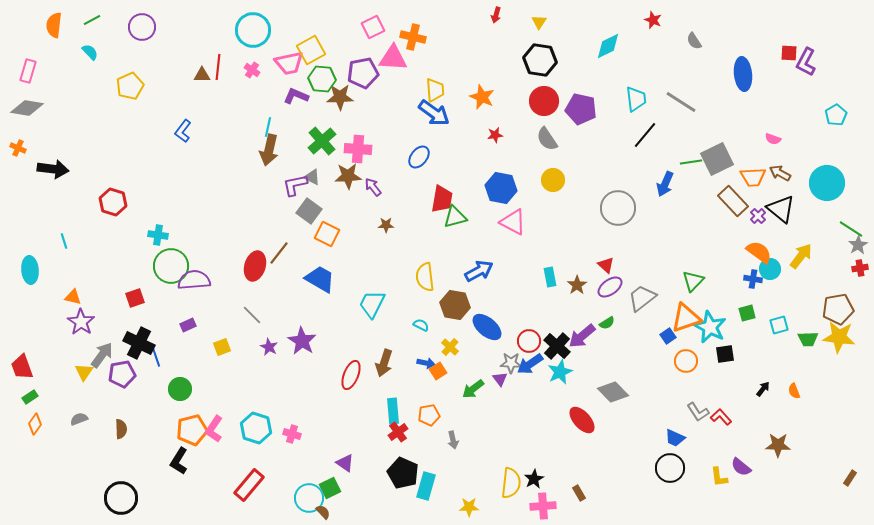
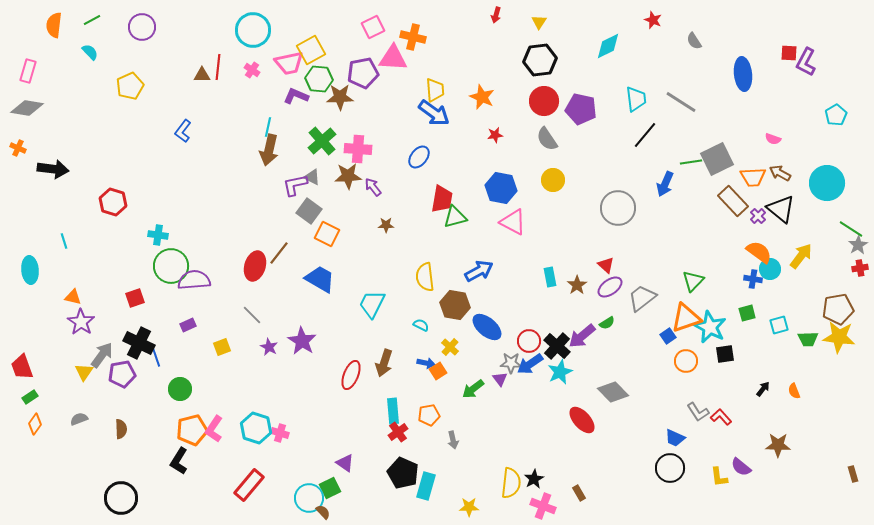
black hexagon at (540, 60): rotated 16 degrees counterclockwise
green hexagon at (322, 79): moved 3 px left
pink cross at (292, 434): moved 12 px left, 1 px up
brown rectangle at (850, 478): moved 3 px right, 4 px up; rotated 49 degrees counterclockwise
pink cross at (543, 506): rotated 25 degrees clockwise
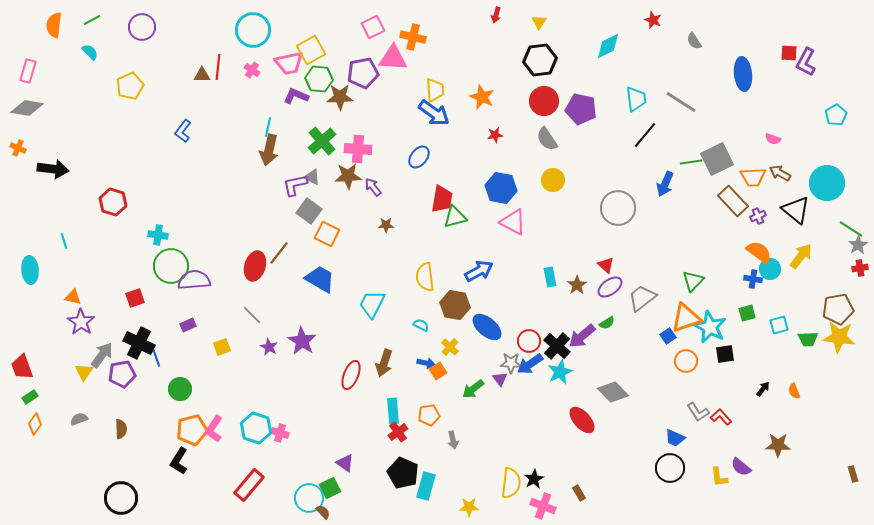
black triangle at (781, 209): moved 15 px right, 1 px down
purple cross at (758, 216): rotated 21 degrees clockwise
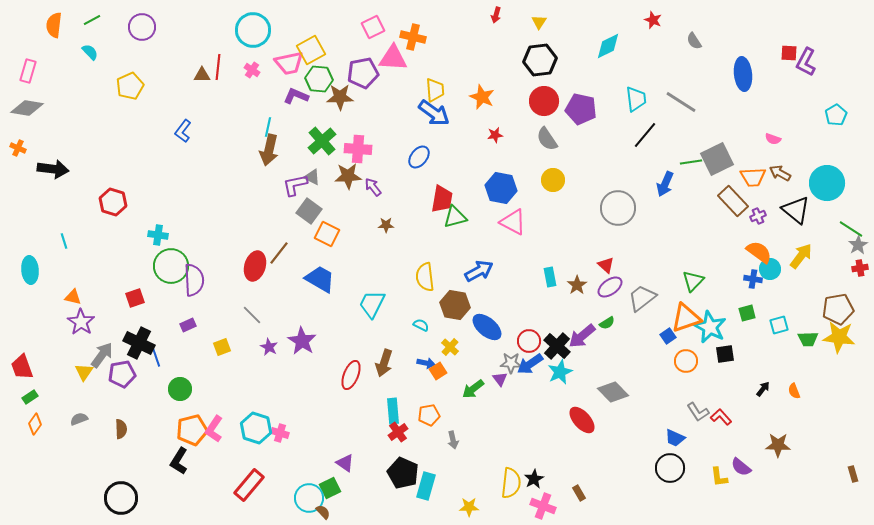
purple semicircle at (194, 280): rotated 92 degrees clockwise
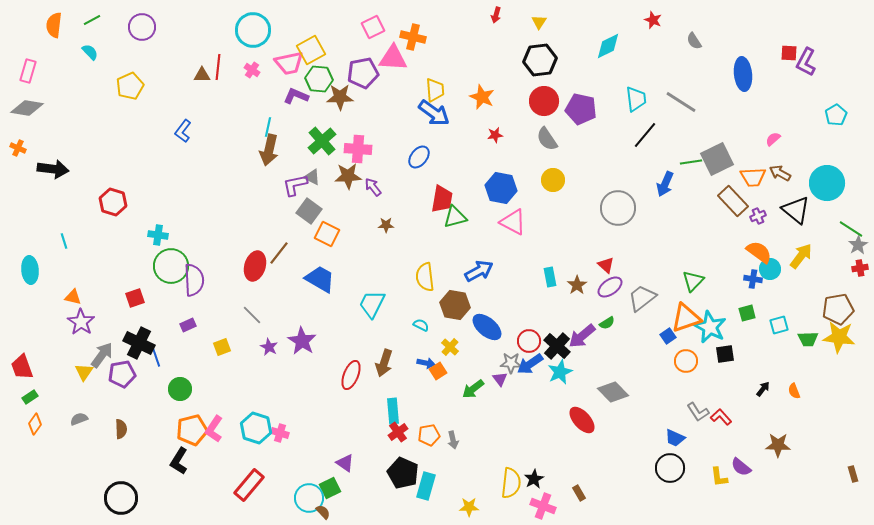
pink semicircle at (773, 139): rotated 119 degrees clockwise
orange pentagon at (429, 415): moved 20 px down
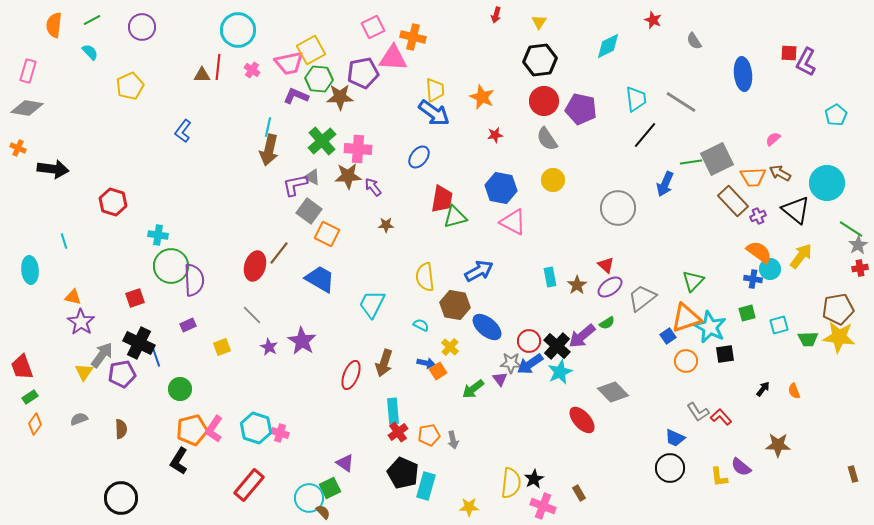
cyan circle at (253, 30): moved 15 px left
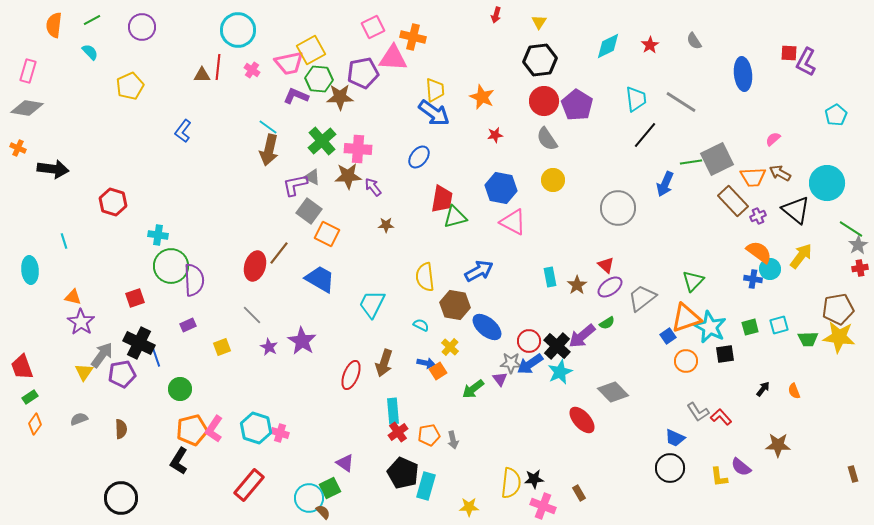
red star at (653, 20): moved 3 px left, 25 px down; rotated 18 degrees clockwise
purple pentagon at (581, 109): moved 4 px left, 4 px up; rotated 20 degrees clockwise
cyan line at (268, 127): rotated 66 degrees counterclockwise
green square at (747, 313): moved 3 px right, 14 px down
black star at (534, 479): rotated 24 degrees clockwise
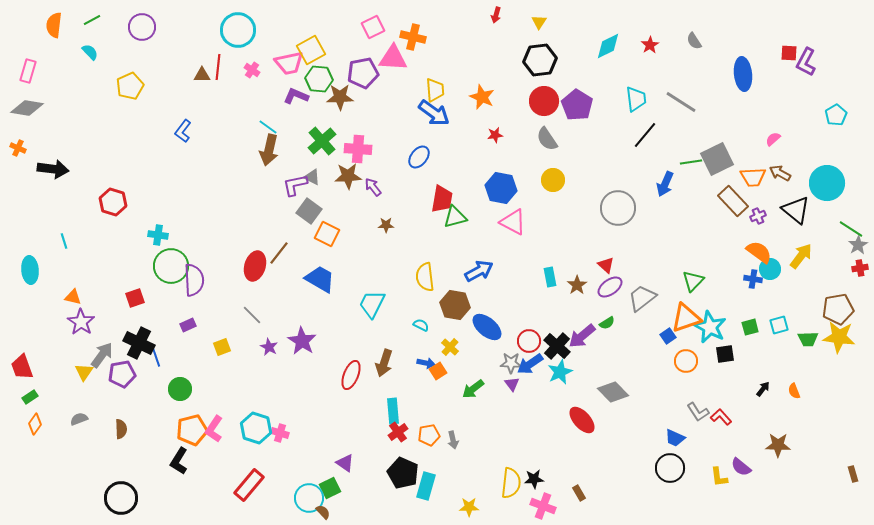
purple triangle at (500, 379): moved 12 px right, 5 px down
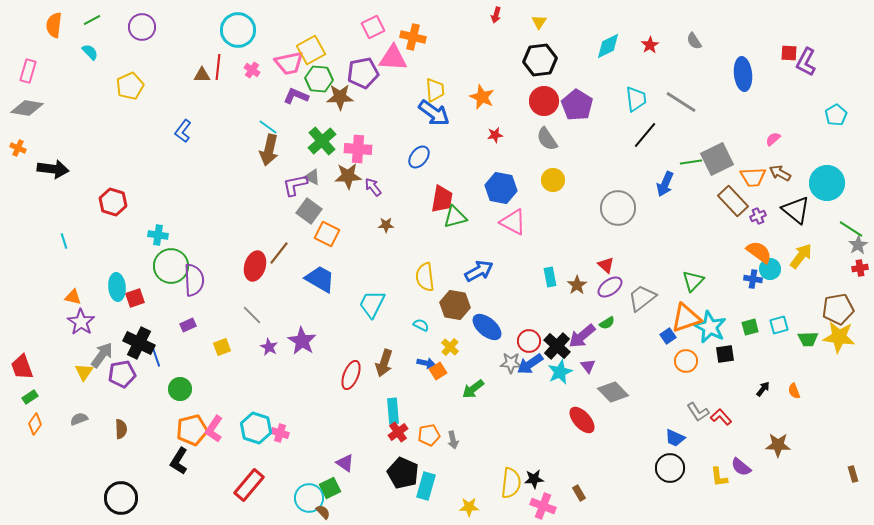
cyan ellipse at (30, 270): moved 87 px right, 17 px down
purple triangle at (512, 384): moved 76 px right, 18 px up
